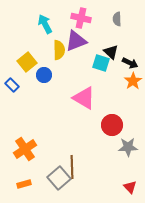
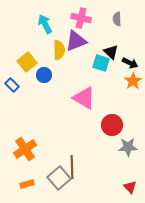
orange rectangle: moved 3 px right
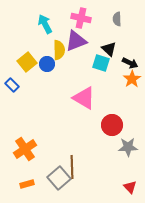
black triangle: moved 2 px left, 3 px up
blue circle: moved 3 px right, 11 px up
orange star: moved 1 px left, 2 px up
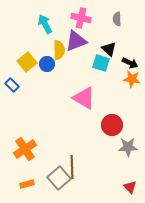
orange star: rotated 30 degrees counterclockwise
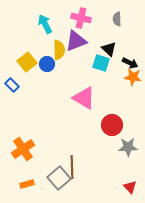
orange star: moved 1 px right, 2 px up
orange cross: moved 2 px left
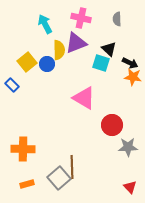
purple triangle: moved 2 px down
orange cross: rotated 35 degrees clockwise
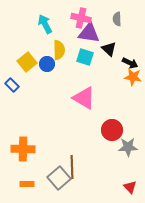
purple triangle: moved 13 px right, 10 px up; rotated 30 degrees clockwise
cyan square: moved 16 px left, 6 px up
red circle: moved 5 px down
orange rectangle: rotated 16 degrees clockwise
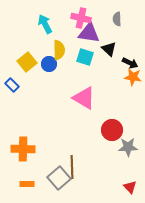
blue circle: moved 2 px right
